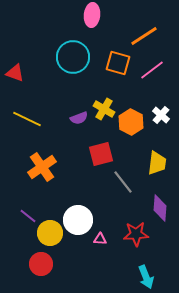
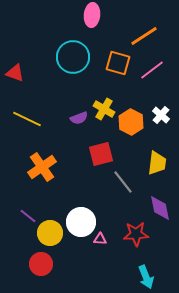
purple diamond: rotated 16 degrees counterclockwise
white circle: moved 3 px right, 2 px down
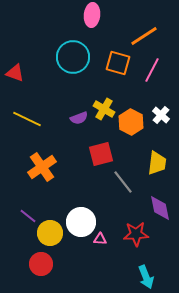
pink line: rotated 25 degrees counterclockwise
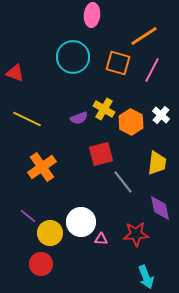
pink triangle: moved 1 px right
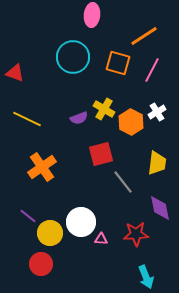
white cross: moved 4 px left, 3 px up; rotated 18 degrees clockwise
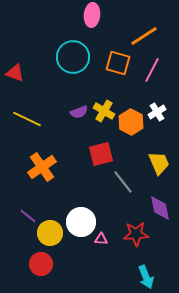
yellow cross: moved 2 px down
purple semicircle: moved 6 px up
yellow trapezoid: moved 2 px right; rotated 30 degrees counterclockwise
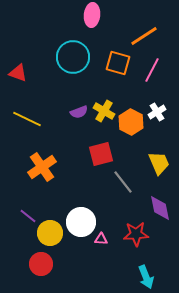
red triangle: moved 3 px right
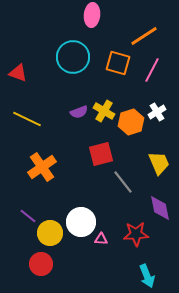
orange hexagon: rotated 15 degrees clockwise
cyan arrow: moved 1 px right, 1 px up
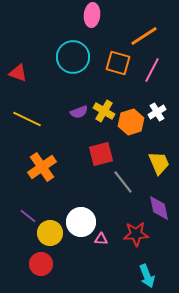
purple diamond: moved 1 px left
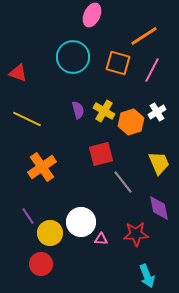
pink ellipse: rotated 20 degrees clockwise
purple semicircle: moved 1 px left, 2 px up; rotated 84 degrees counterclockwise
purple line: rotated 18 degrees clockwise
